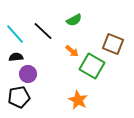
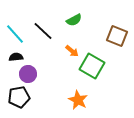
brown square: moved 4 px right, 8 px up
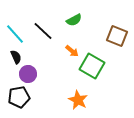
black semicircle: rotated 72 degrees clockwise
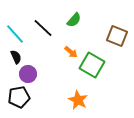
green semicircle: rotated 21 degrees counterclockwise
black line: moved 3 px up
orange arrow: moved 1 px left, 1 px down
green square: moved 1 px up
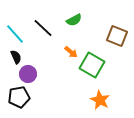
green semicircle: rotated 21 degrees clockwise
orange star: moved 22 px right
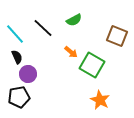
black semicircle: moved 1 px right
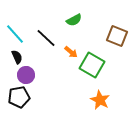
black line: moved 3 px right, 10 px down
purple circle: moved 2 px left, 1 px down
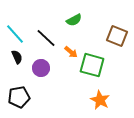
green square: rotated 15 degrees counterclockwise
purple circle: moved 15 px right, 7 px up
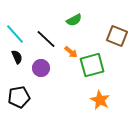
black line: moved 1 px down
green square: rotated 30 degrees counterclockwise
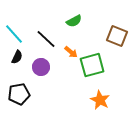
green semicircle: moved 1 px down
cyan line: moved 1 px left
black semicircle: rotated 48 degrees clockwise
purple circle: moved 1 px up
black pentagon: moved 3 px up
